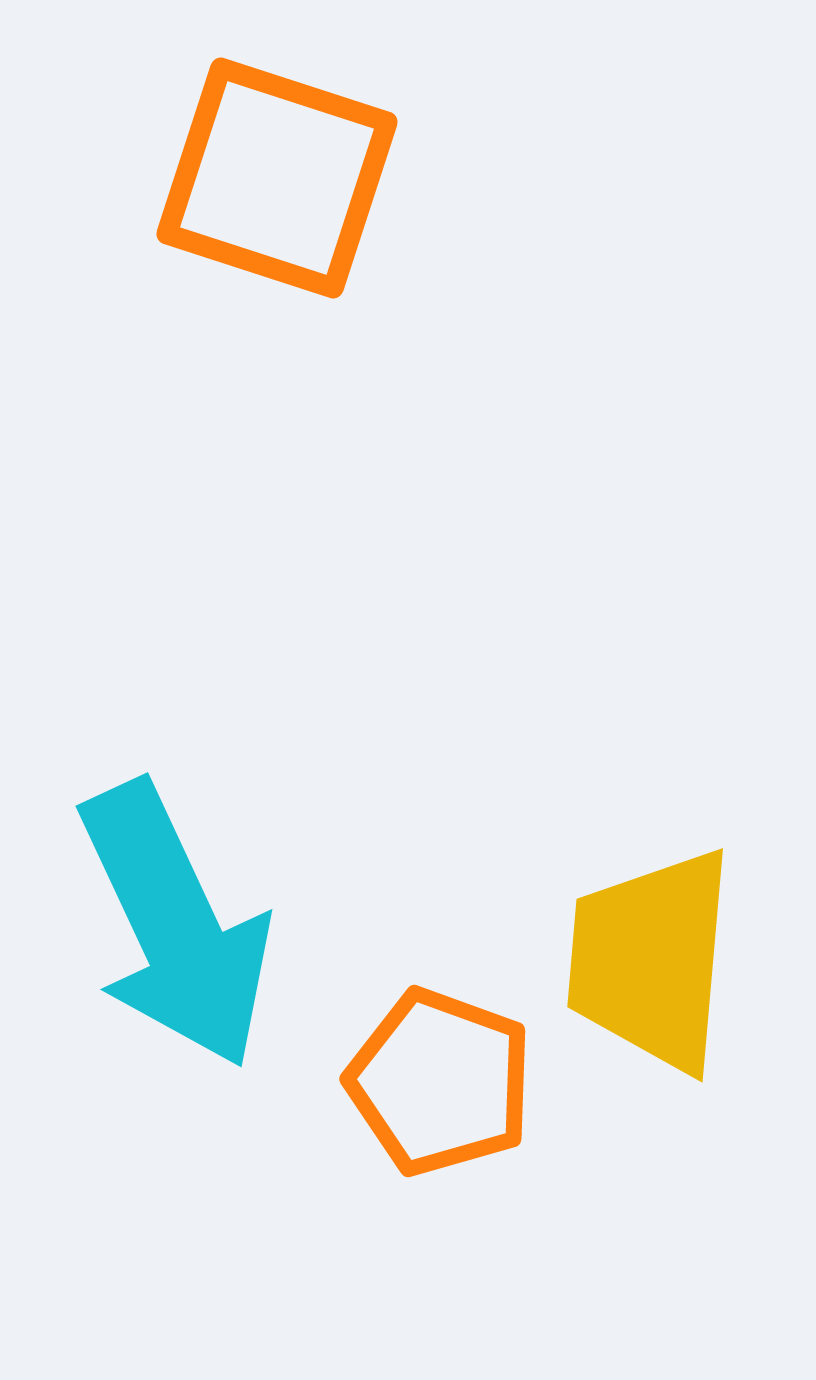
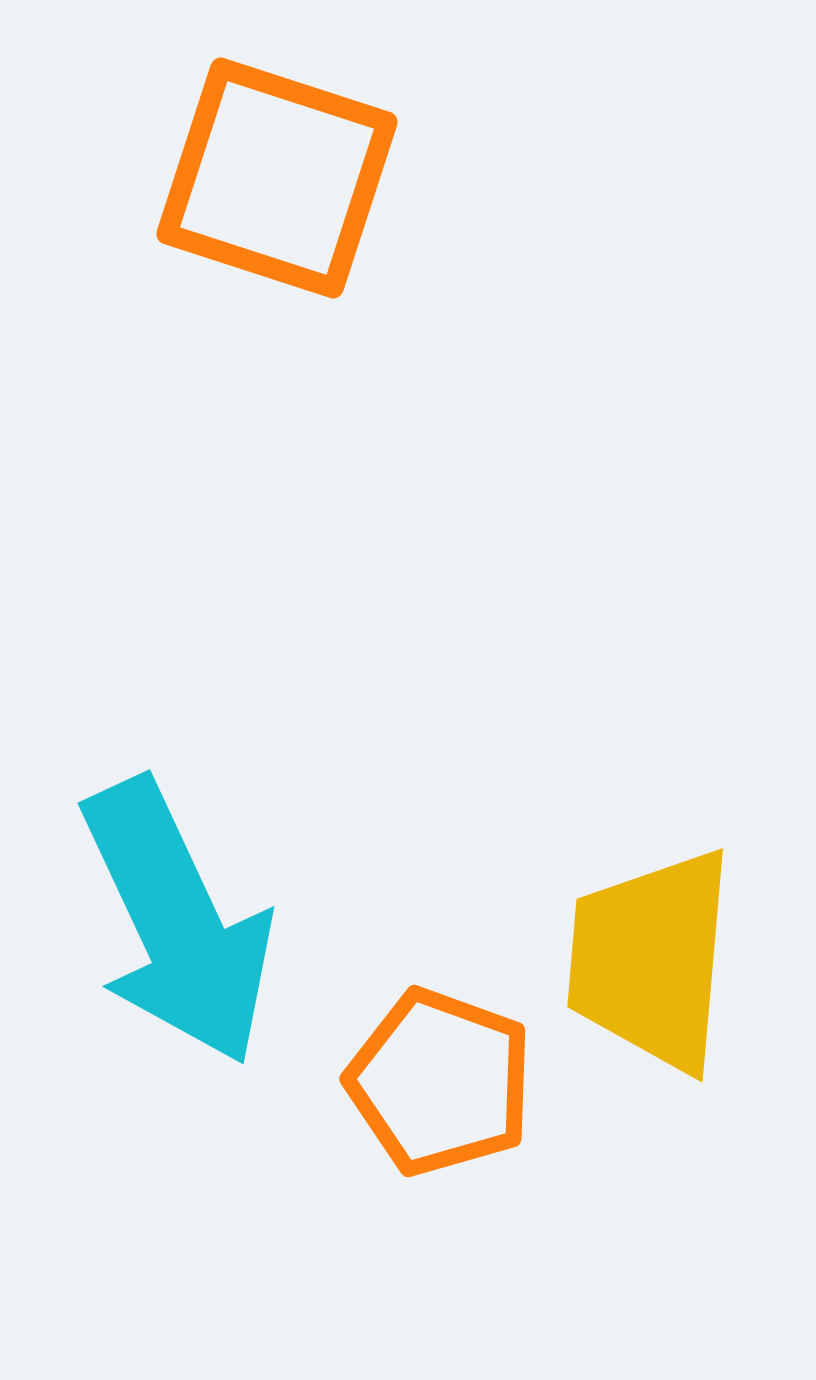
cyan arrow: moved 2 px right, 3 px up
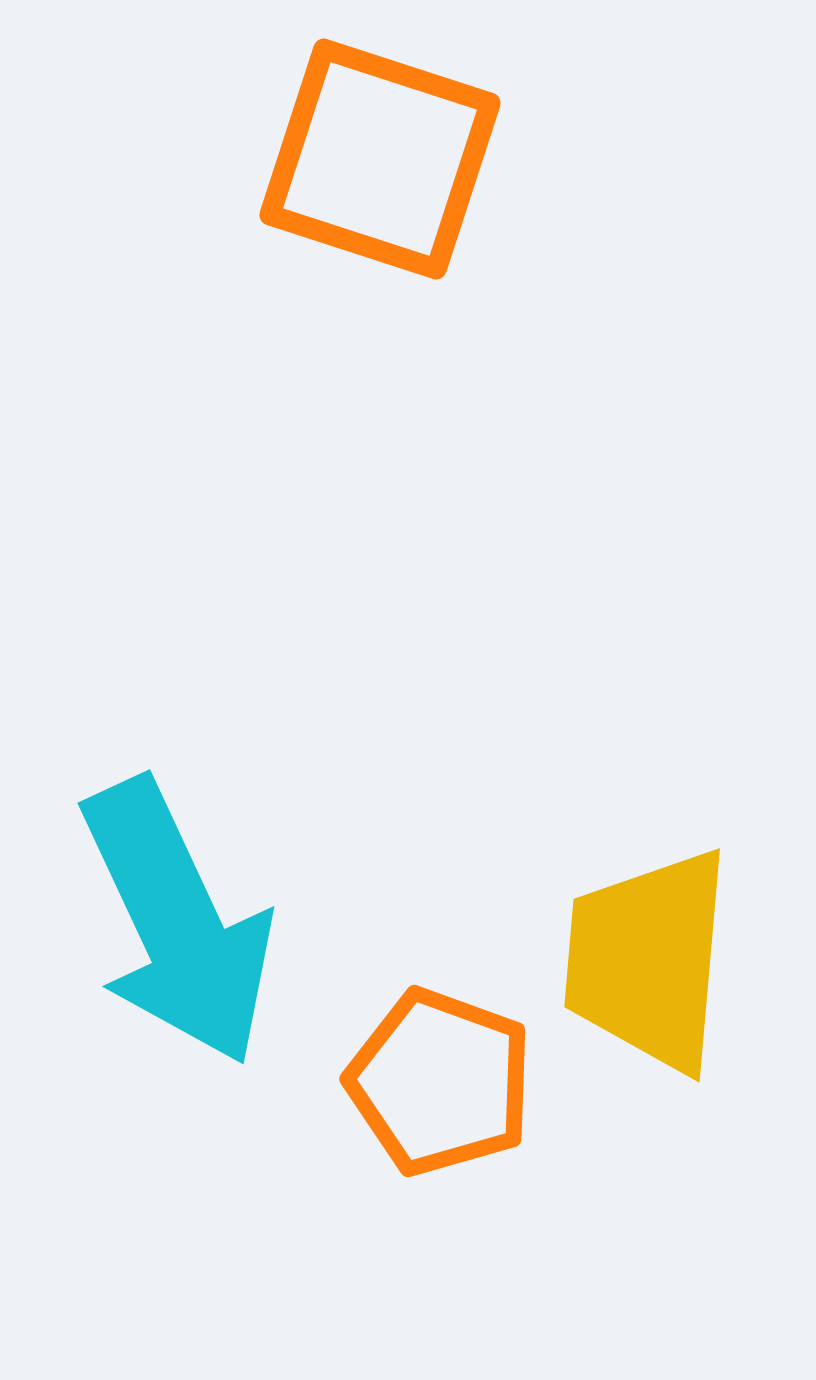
orange square: moved 103 px right, 19 px up
yellow trapezoid: moved 3 px left
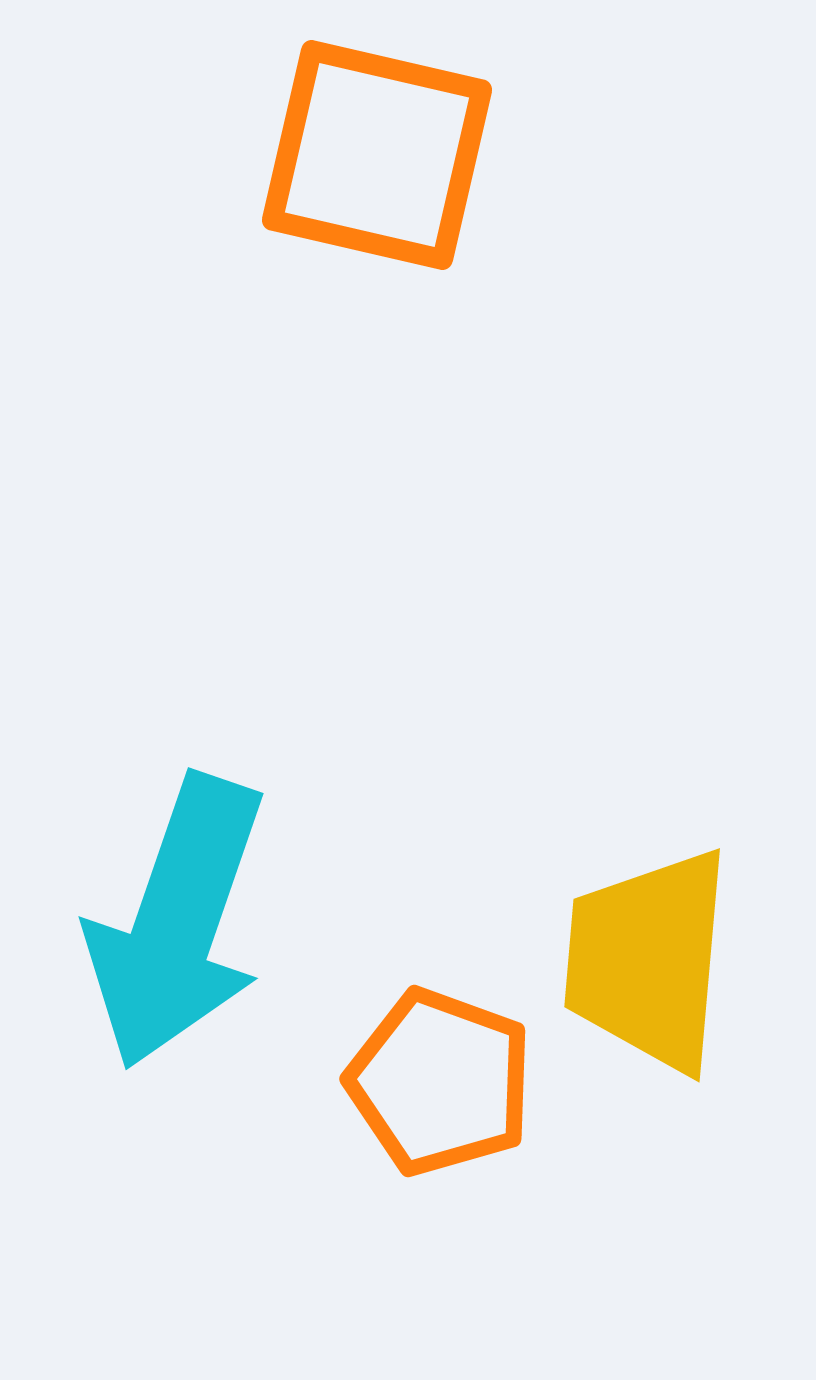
orange square: moved 3 px left, 4 px up; rotated 5 degrees counterclockwise
cyan arrow: rotated 44 degrees clockwise
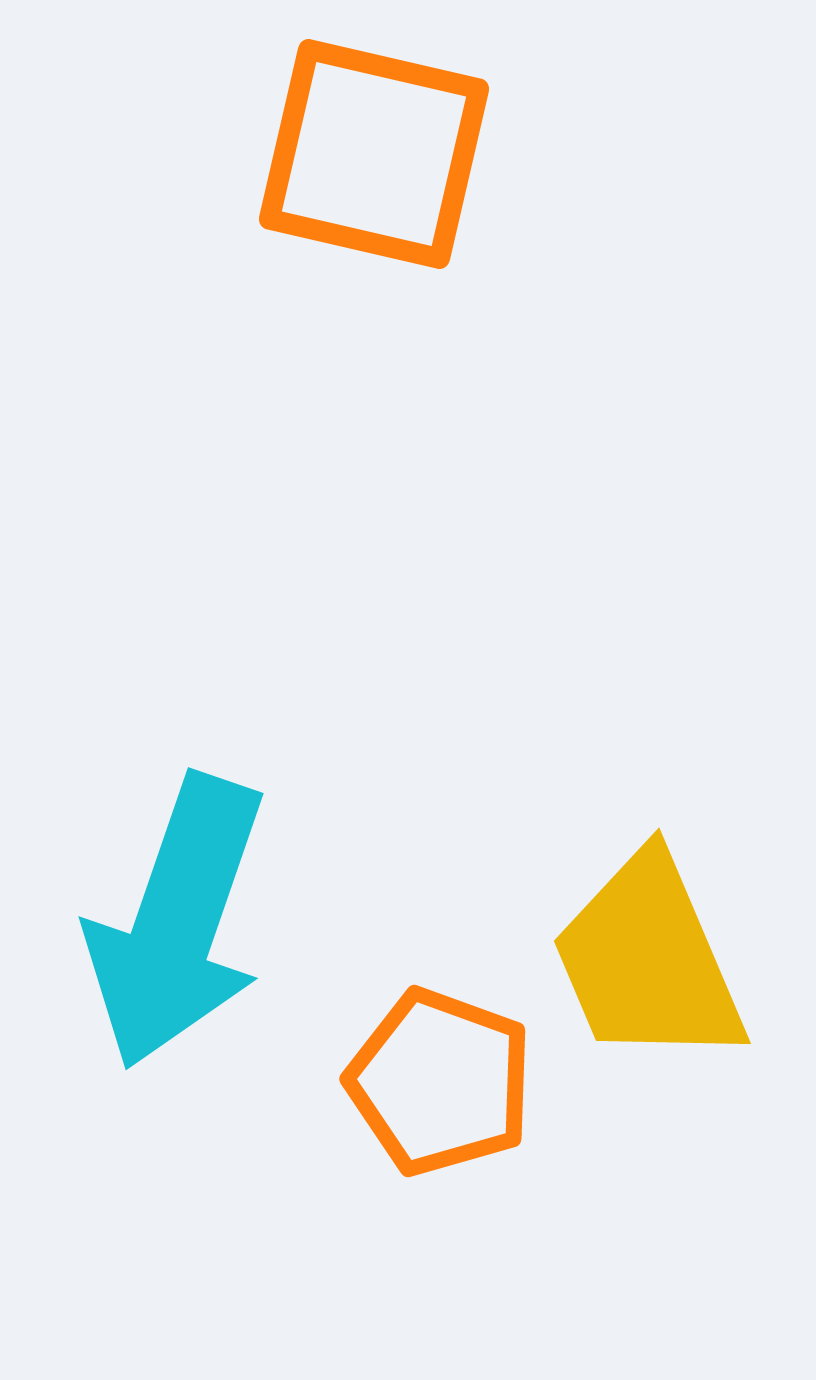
orange square: moved 3 px left, 1 px up
yellow trapezoid: rotated 28 degrees counterclockwise
